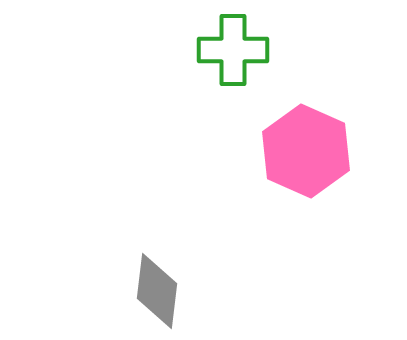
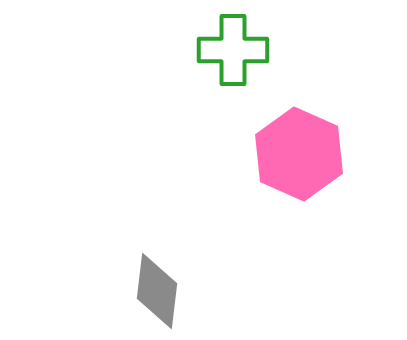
pink hexagon: moved 7 px left, 3 px down
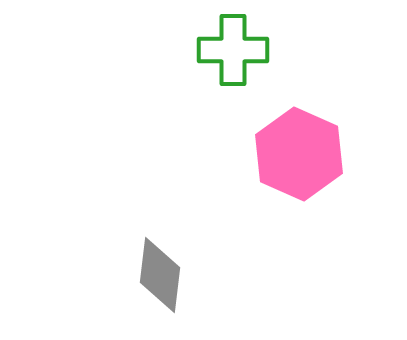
gray diamond: moved 3 px right, 16 px up
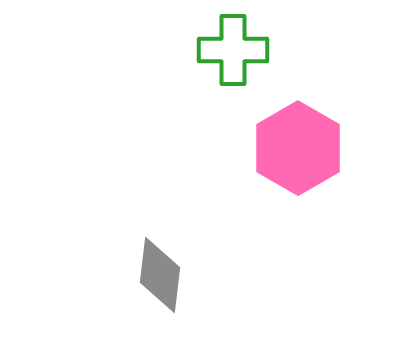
pink hexagon: moved 1 px left, 6 px up; rotated 6 degrees clockwise
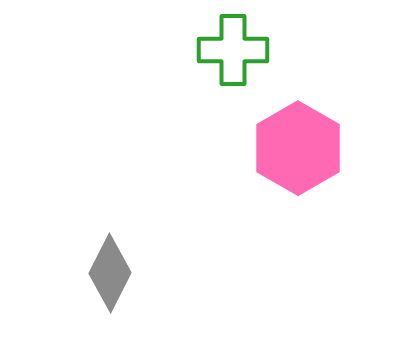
gray diamond: moved 50 px left, 2 px up; rotated 20 degrees clockwise
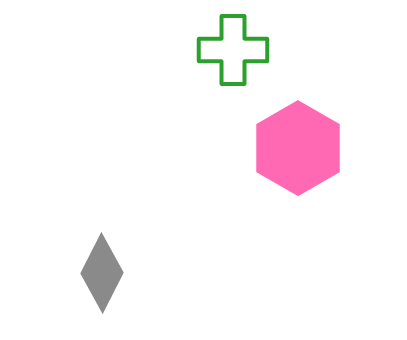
gray diamond: moved 8 px left
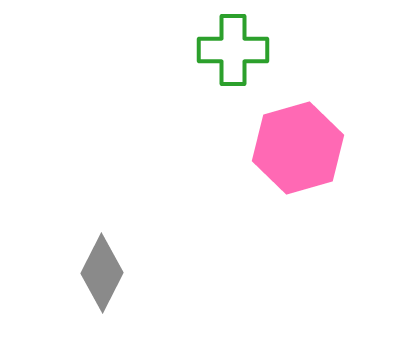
pink hexagon: rotated 14 degrees clockwise
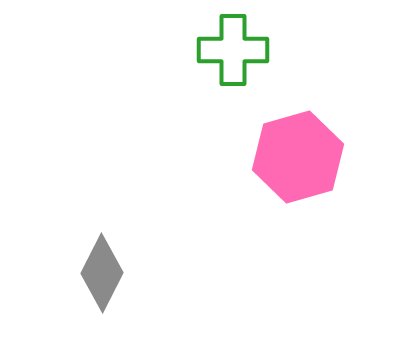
pink hexagon: moved 9 px down
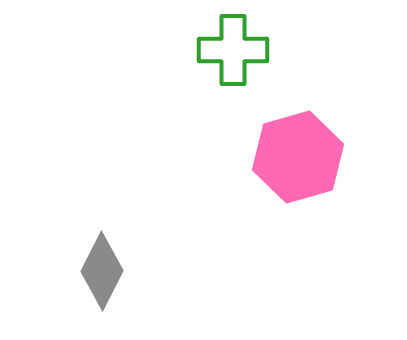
gray diamond: moved 2 px up
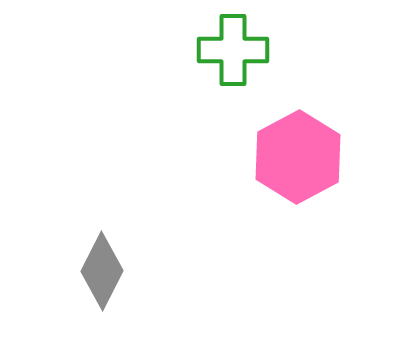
pink hexagon: rotated 12 degrees counterclockwise
